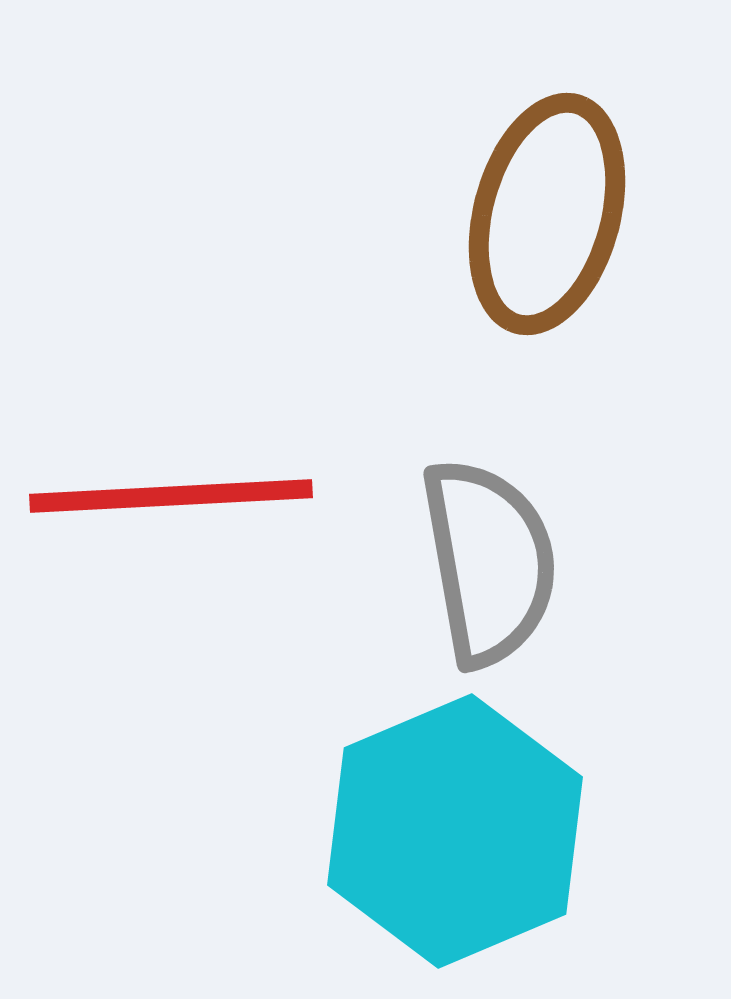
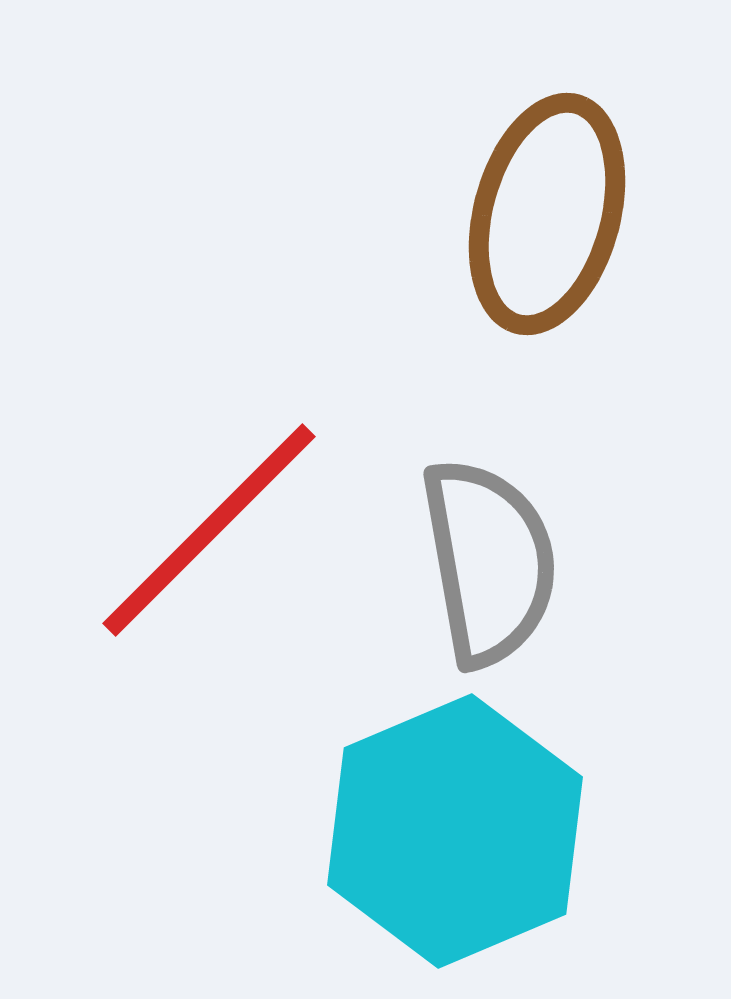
red line: moved 38 px right, 34 px down; rotated 42 degrees counterclockwise
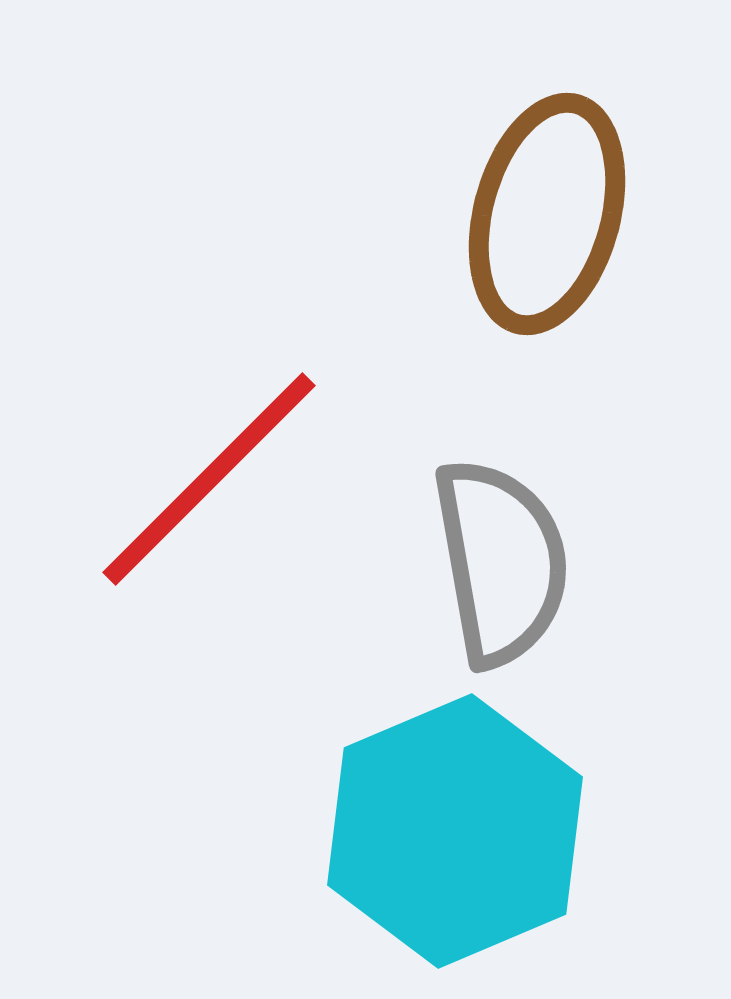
red line: moved 51 px up
gray semicircle: moved 12 px right
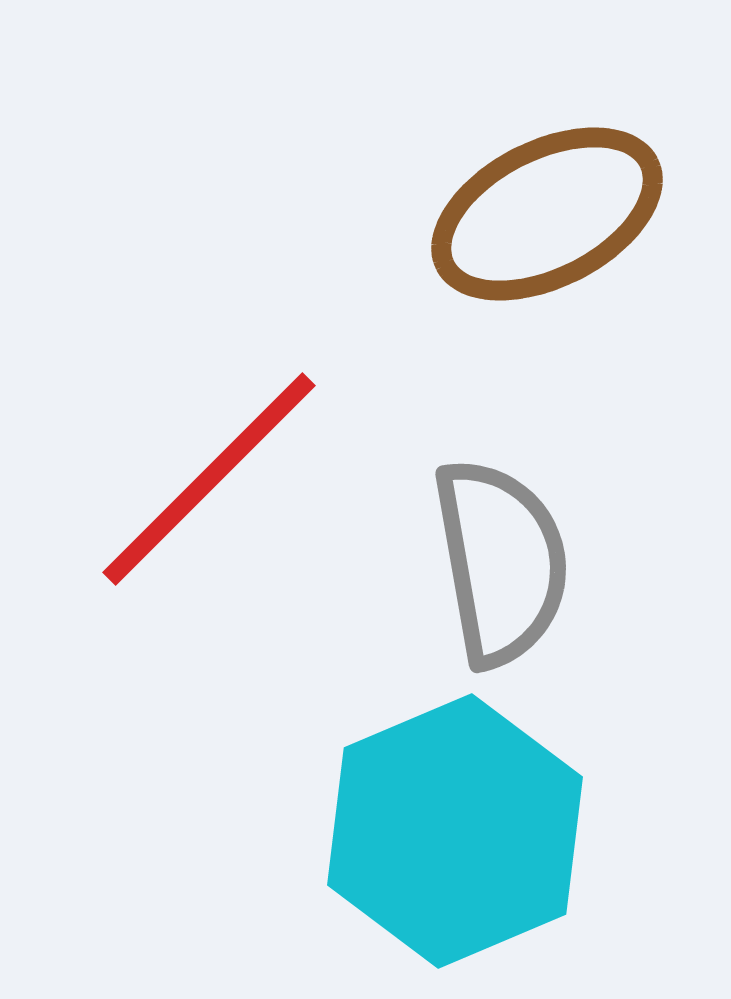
brown ellipse: rotated 48 degrees clockwise
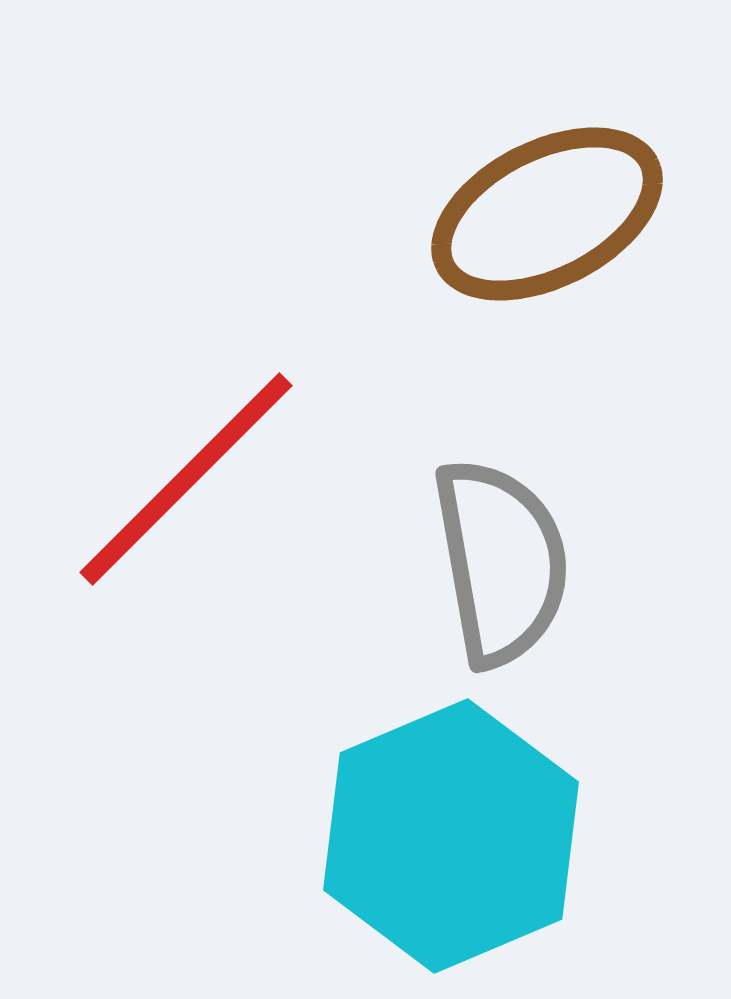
red line: moved 23 px left
cyan hexagon: moved 4 px left, 5 px down
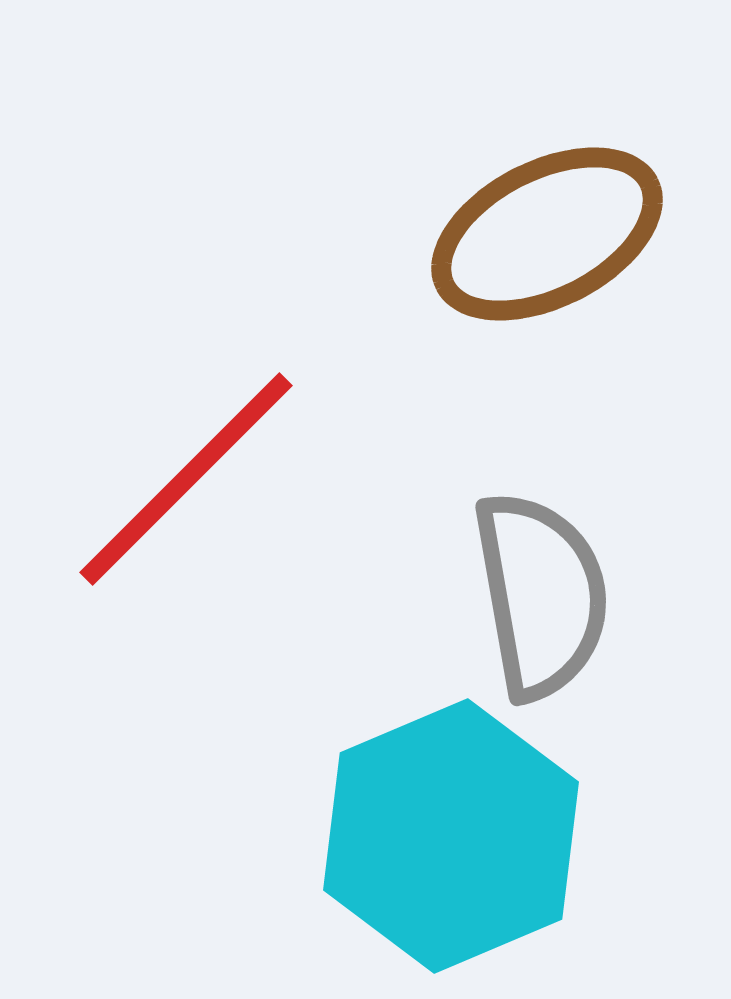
brown ellipse: moved 20 px down
gray semicircle: moved 40 px right, 33 px down
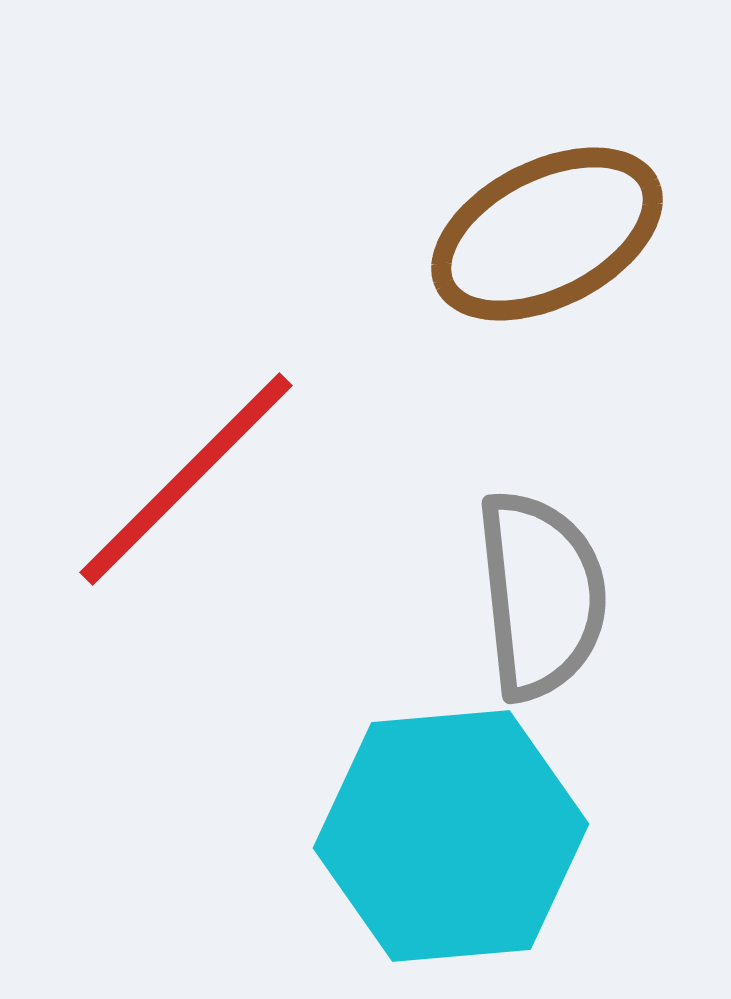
gray semicircle: rotated 4 degrees clockwise
cyan hexagon: rotated 18 degrees clockwise
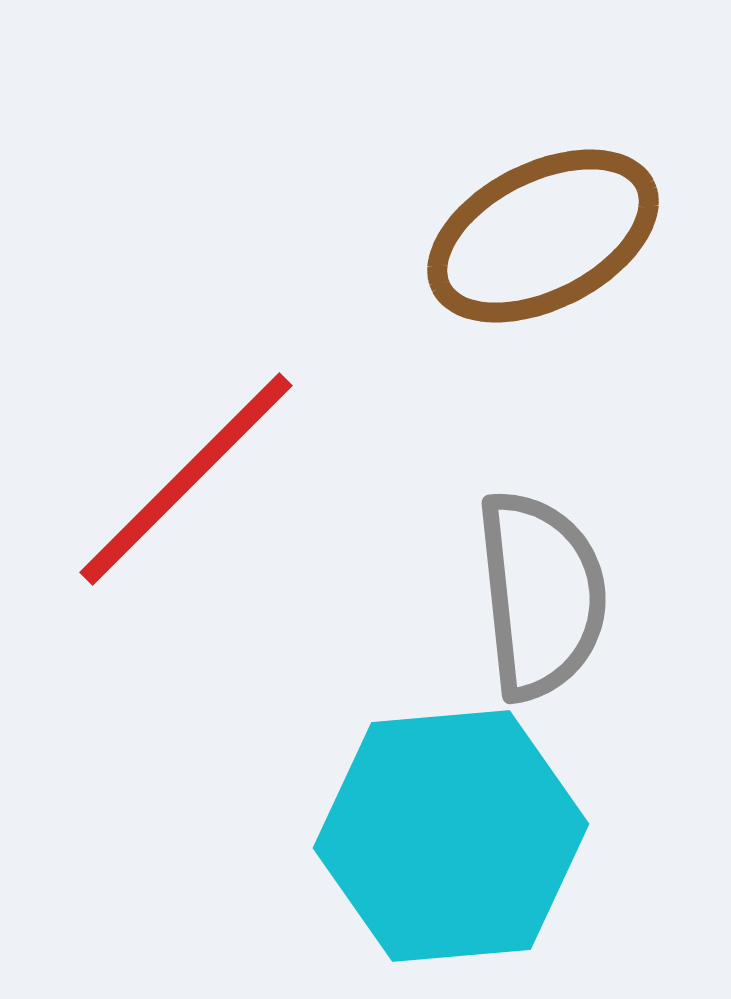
brown ellipse: moved 4 px left, 2 px down
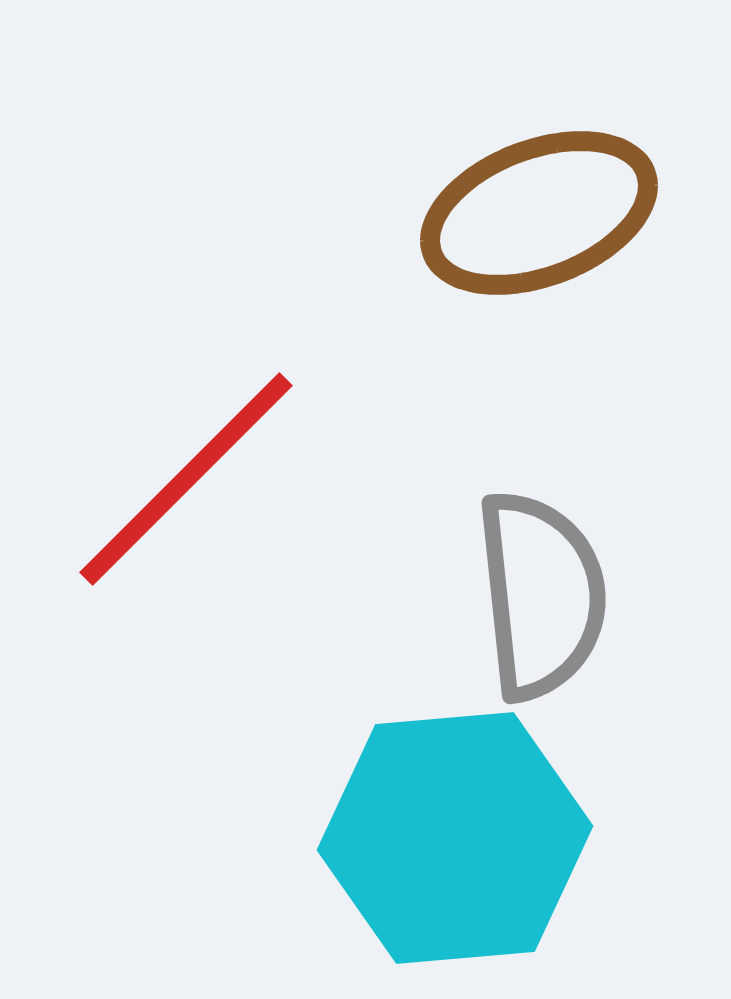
brown ellipse: moved 4 px left, 23 px up; rotated 6 degrees clockwise
cyan hexagon: moved 4 px right, 2 px down
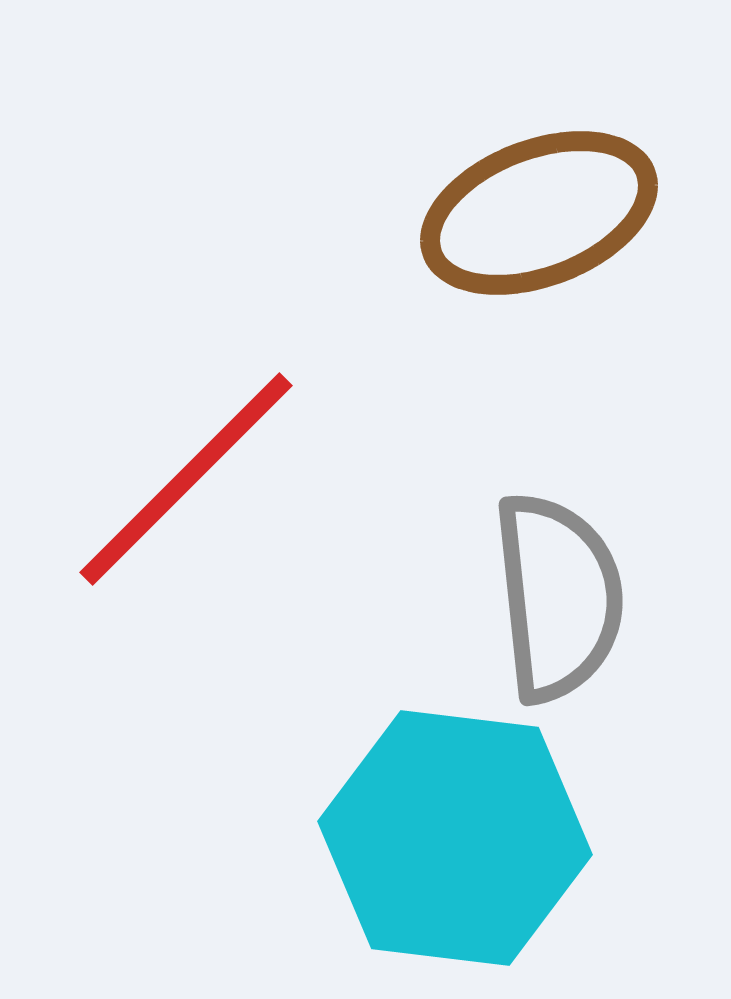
gray semicircle: moved 17 px right, 2 px down
cyan hexagon: rotated 12 degrees clockwise
